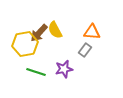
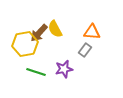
yellow semicircle: moved 1 px up
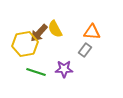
purple star: rotated 12 degrees clockwise
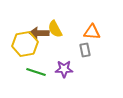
brown arrow: rotated 48 degrees clockwise
gray rectangle: rotated 48 degrees counterclockwise
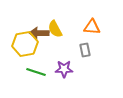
orange triangle: moved 5 px up
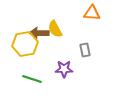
orange triangle: moved 14 px up
green line: moved 4 px left, 7 px down
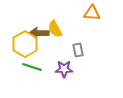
yellow hexagon: rotated 20 degrees counterclockwise
gray rectangle: moved 7 px left
green line: moved 12 px up
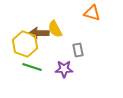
orange triangle: rotated 12 degrees clockwise
yellow hexagon: rotated 10 degrees counterclockwise
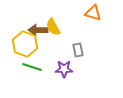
orange triangle: moved 1 px right
yellow semicircle: moved 2 px left, 2 px up
brown arrow: moved 1 px left, 3 px up
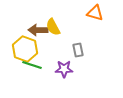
orange triangle: moved 2 px right
yellow hexagon: moved 5 px down
green line: moved 2 px up
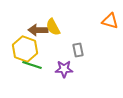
orange triangle: moved 15 px right, 8 px down
